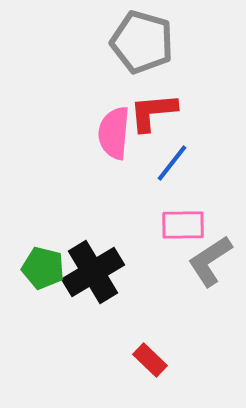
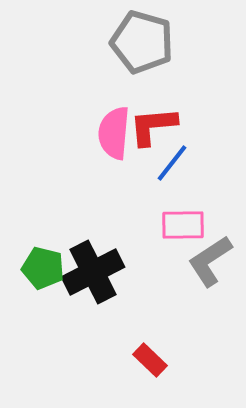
red L-shape: moved 14 px down
black cross: rotated 4 degrees clockwise
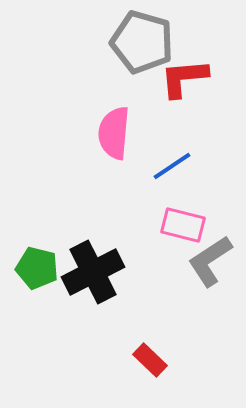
red L-shape: moved 31 px right, 48 px up
blue line: moved 3 px down; rotated 18 degrees clockwise
pink rectangle: rotated 15 degrees clockwise
green pentagon: moved 6 px left
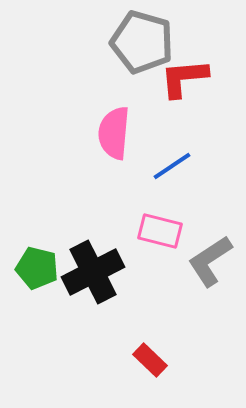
pink rectangle: moved 23 px left, 6 px down
